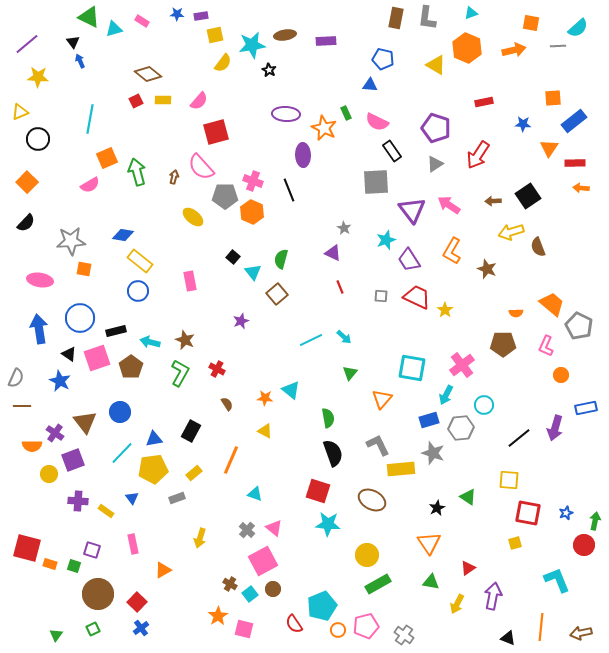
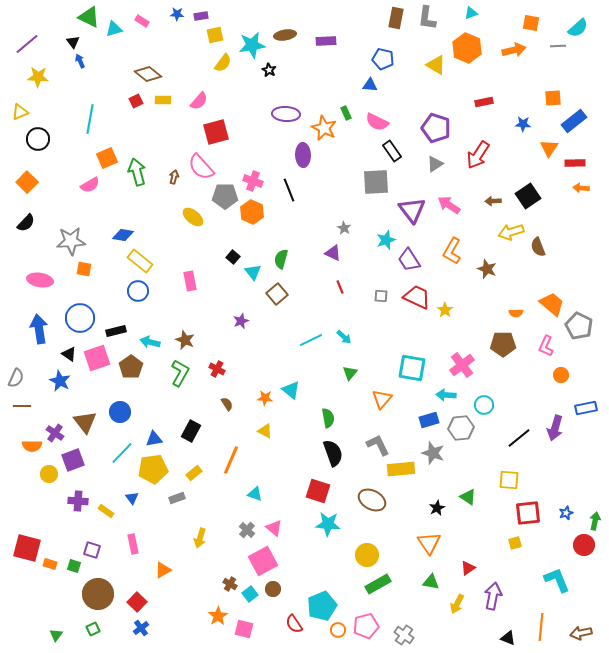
cyan arrow at (446, 395): rotated 66 degrees clockwise
red square at (528, 513): rotated 16 degrees counterclockwise
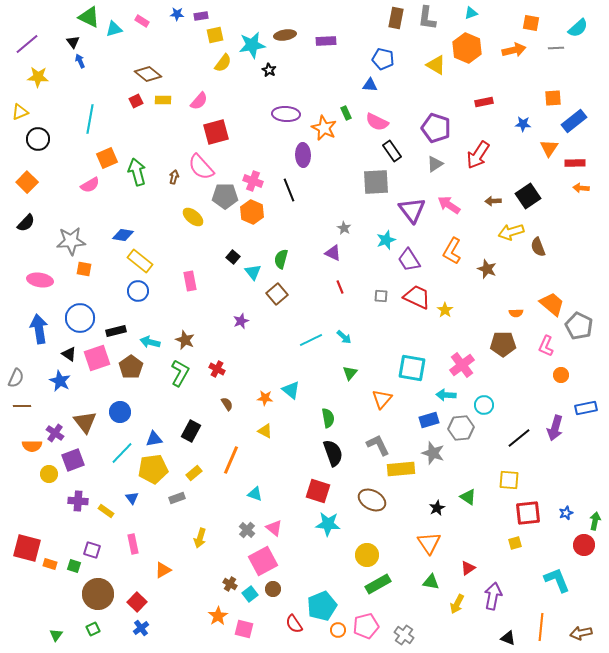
gray line at (558, 46): moved 2 px left, 2 px down
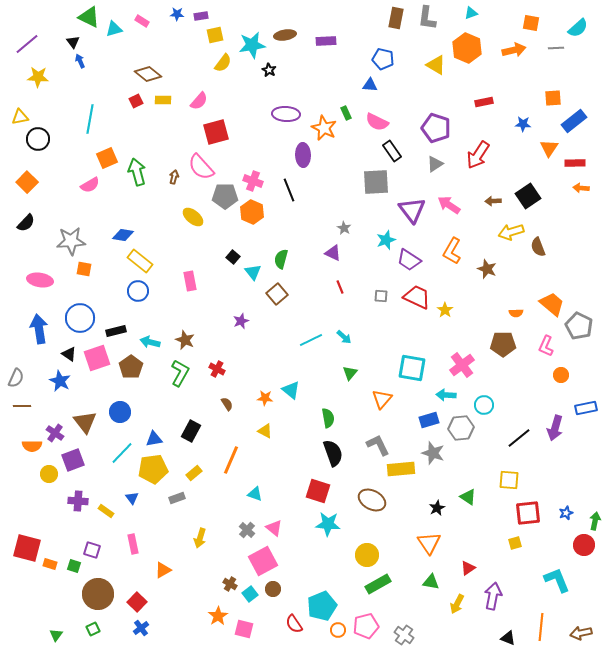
yellow triangle at (20, 112): moved 5 px down; rotated 12 degrees clockwise
purple trapezoid at (409, 260): rotated 25 degrees counterclockwise
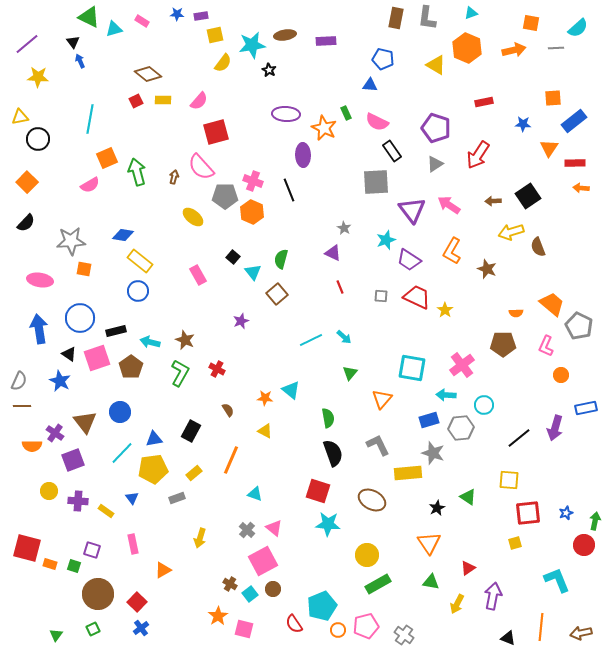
pink rectangle at (190, 281): moved 8 px right, 6 px up; rotated 18 degrees counterclockwise
gray semicircle at (16, 378): moved 3 px right, 3 px down
brown semicircle at (227, 404): moved 1 px right, 6 px down
yellow rectangle at (401, 469): moved 7 px right, 4 px down
yellow circle at (49, 474): moved 17 px down
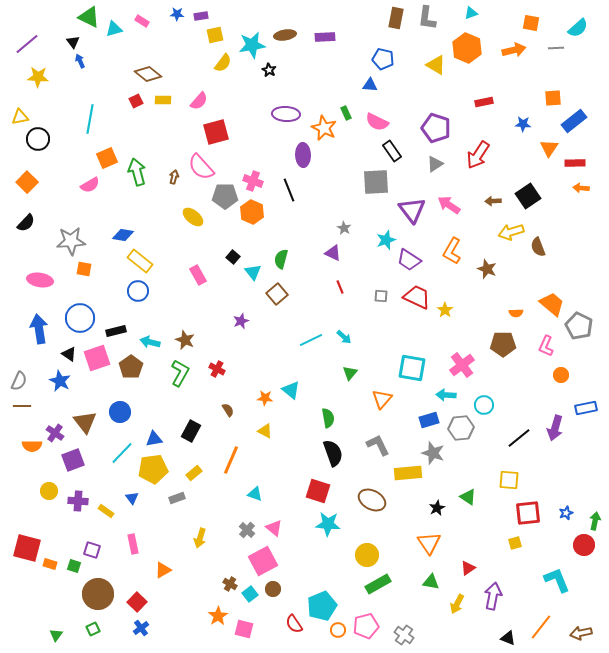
purple rectangle at (326, 41): moved 1 px left, 4 px up
orange line at (541, 627): rotated 32 degrees clockwise
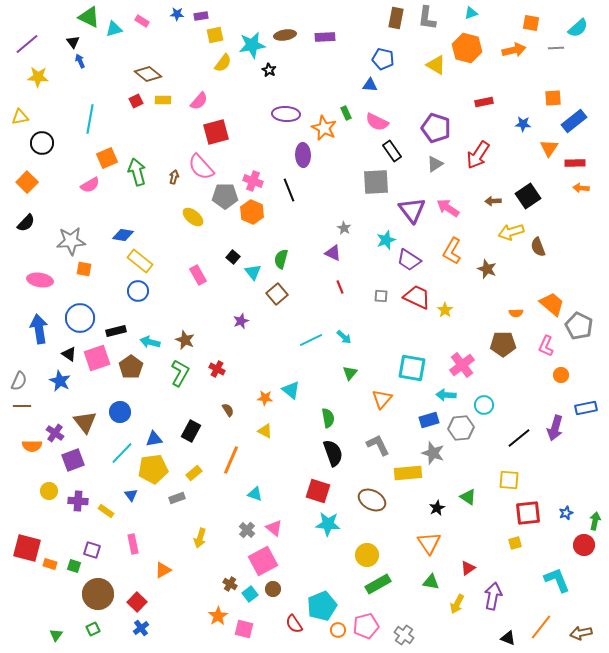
orange hexagon at (467, 48): rotated 8 degrees counterclockwise
black circle at (38, 139): moved 4 px right, 4 px down
pink arrow at (449, 205): moved 1 px left, 3 px down
blue triangle at (132, 498): moved 1 px left, 3 px up
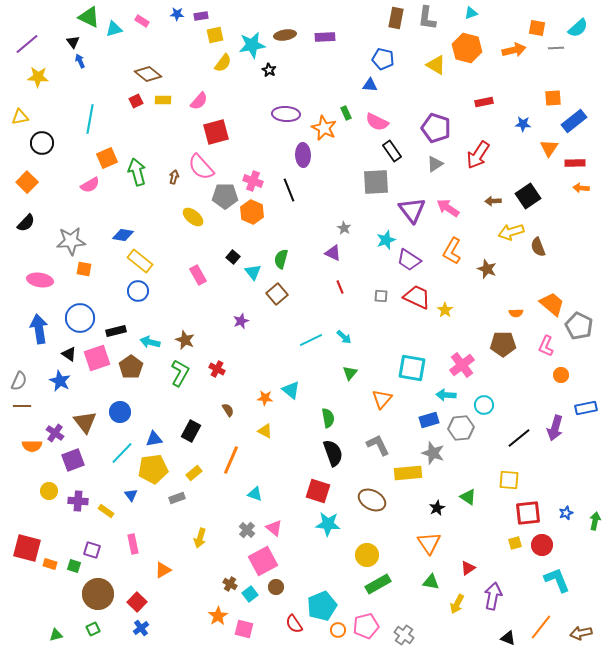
orange square at (531, 23): moved 6 px right, 5 px down
red circle at (584, 545): moved 42 px left
brown circle at (273, 589): moved 3 px right, 2 px up
green triangle at (56, 635): rotated 40 degrees clockwise
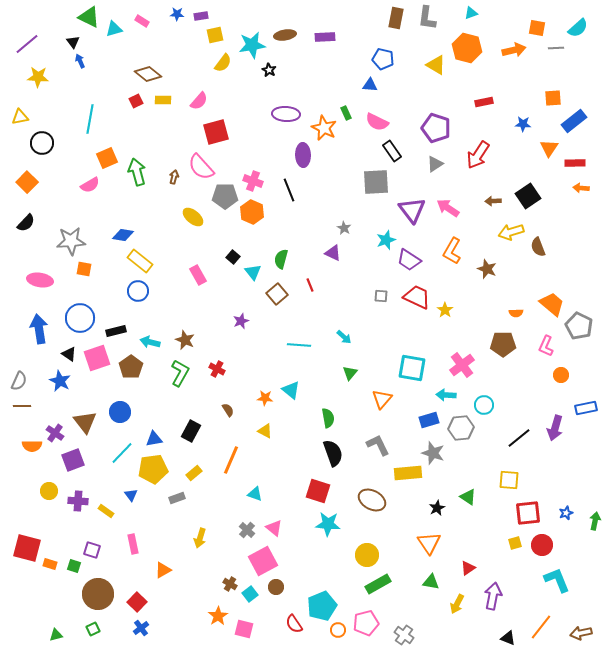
red line at (340, 287): moved 30 px left, 2 px up
cyan line at (311, 340): moved 12 px left, 5 px down; rotated 30 degrees clockwise
pink pentagon at (366, 626): moved 3 px up
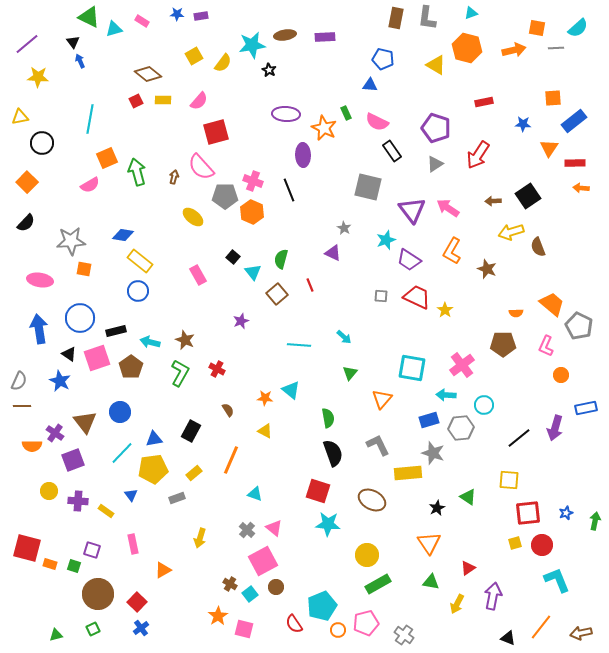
yellow square at (215, 35): moved 21 px left, 21 px down; rotated 18 degrees counterclockwise
gray square at (376, 182): moved 8 px left, 5 px down; rotated 16 degrees clockwise
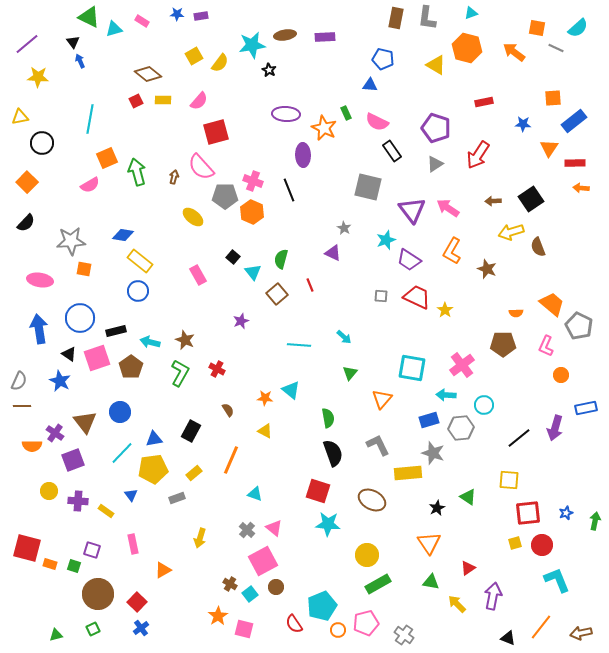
gray line at (556, 48): rotated 28 degrees clockwise
orange arrow at (514, 50): moved 2 px down; rotated 130 degrees counterclockwise
yellow semicircle at (223, 63): moved 3 px left
black square at (528, 196): moved 3 px right, 3 px down
yellow arrow at (457, 604): rotated 108 degrees clockwise
